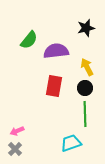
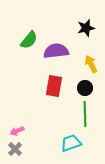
yellow arrow: moved 4 px right, 3 px up
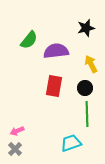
green line: moved 2 px right
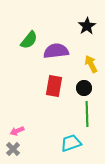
black star: moved 1 px right, 2 px up; rotated 18 degrees counterclockwise
black circle: moved 1 px left
gray cross: moved 2 px left
